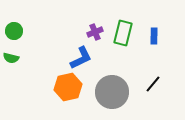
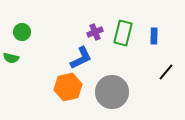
green circle: moved 8 px right, 1 px down
black line: moved 13 px right, 12 px up
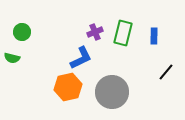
green semicircle: moved 1 px right
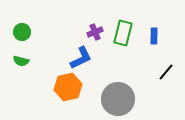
green semicircle: moved 9 px right, 3 px down
gray circle: moved 6 px right, 7 px down
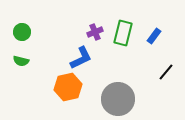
blue rectangle: rotated 35 degrees clockwise
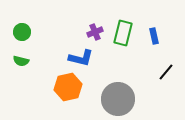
blue rectangle: rotated 49 degrees counterclockwise
blue L-shape: rotated 40 degrees clockwise
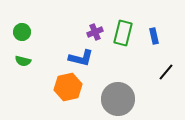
green semicircle: moved 2 px right
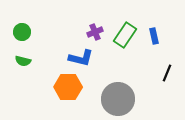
green rectangle: moved 2 px right, 2 px down; rotated 20 degrees clockwise
black line: moved 1 px right, 1 px down; rotated 18 degrees counterclockwise
orange hexagon: rotated 12 degrees clockwise
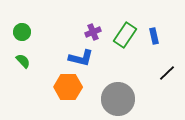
purple cross: moved 2 px left
green semicircle: rotated 147 degrees counterclockwise
black line: rotated 24 degrees clockwise
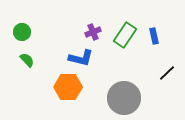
green semicircle: moved 4 px right, 1 px up
gray circle: moved 6 px right, 1 px up
